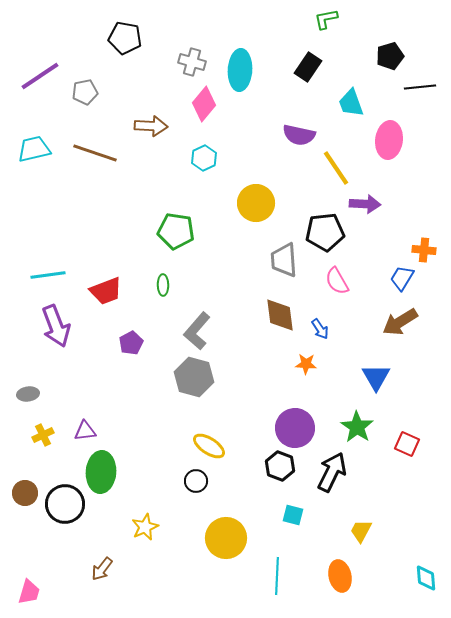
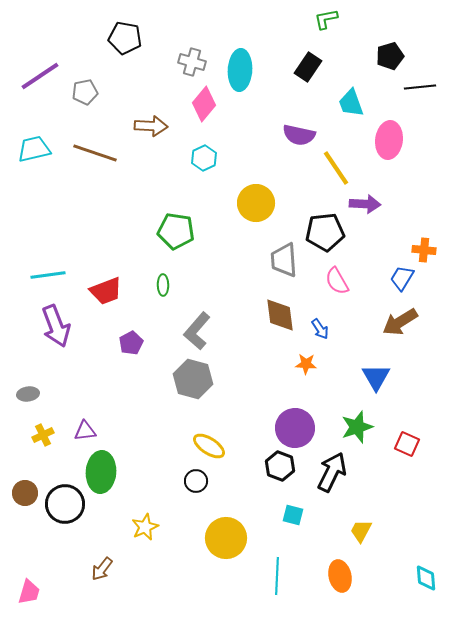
gray hexagon at (194, 377): moved 1 px left, 2 px down
green star at (357, 427): rotated 20 degrees clockwise
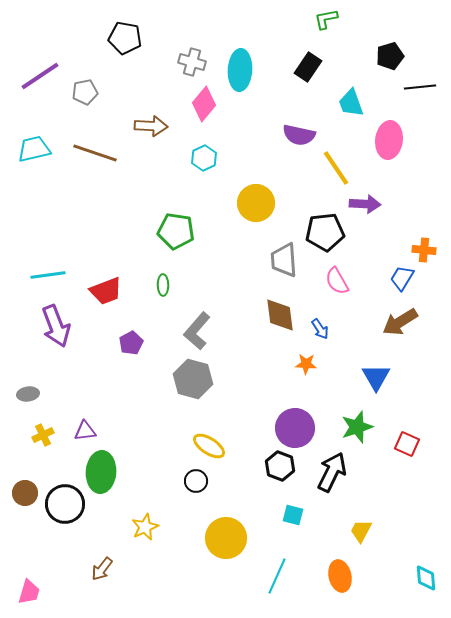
cyan line at (277, 576): rotated 21 degrees clockwise
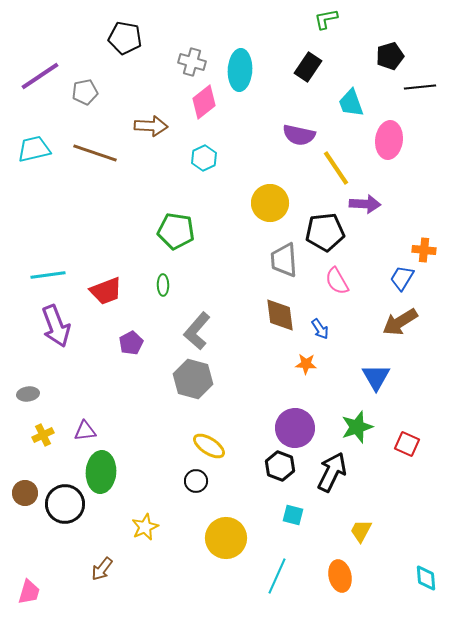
pink diamond at (204, 104): moved 2 px up; rotated 12 degrees clockwise
yellow circle at (256, 203): moved 14 px right
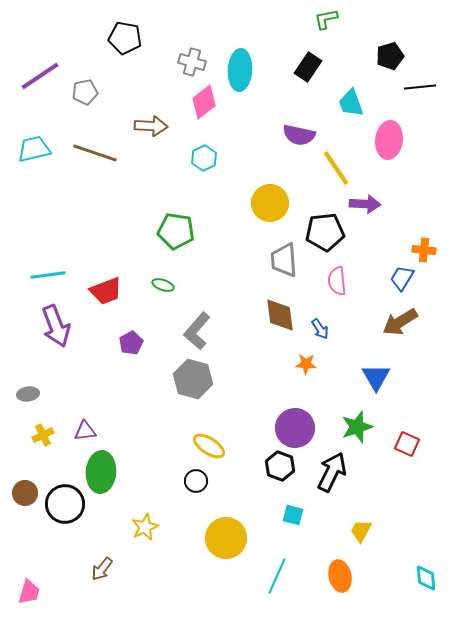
pink semicircle at (337, 281): rotated 24 degrees clockwise
green ellipse at (163, 285): rotated 70 degrees counterclockwise
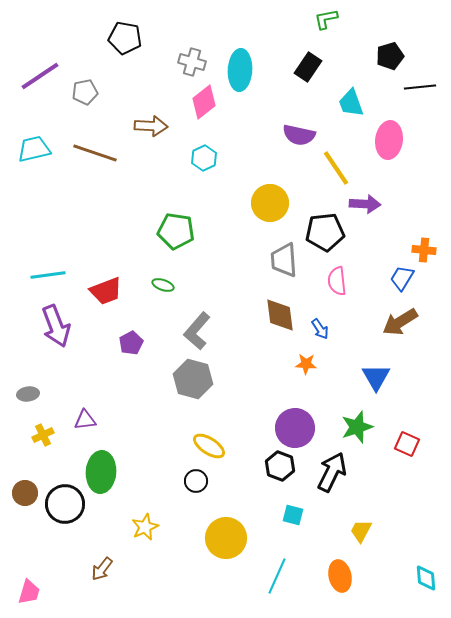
purple triangle at (85, 431): moved 11 px up
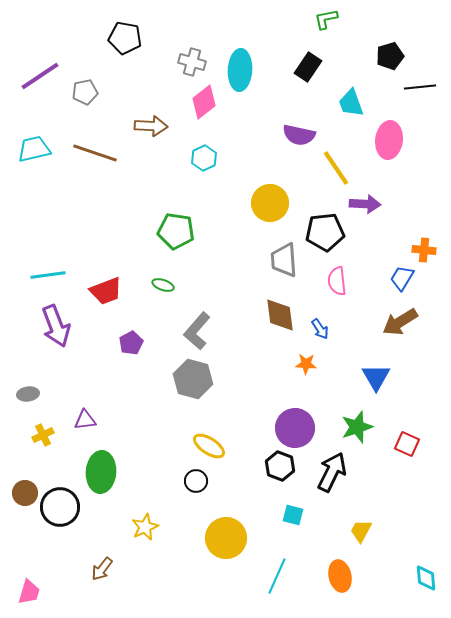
black circle at (65, 504): moved 5 px left, 3 px down
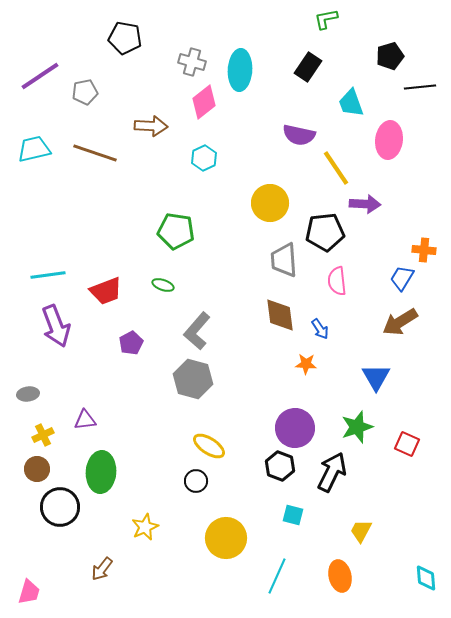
brown circle at (25, 493): moved 12 px right, 24 px up
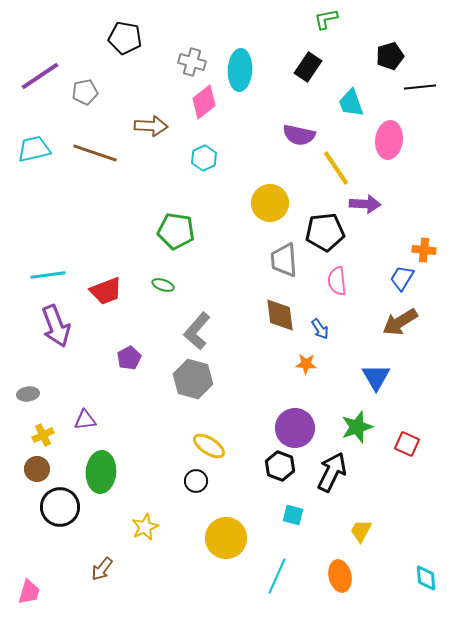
purple pentagon at (131, 343): moved 2 px left, 15 px down
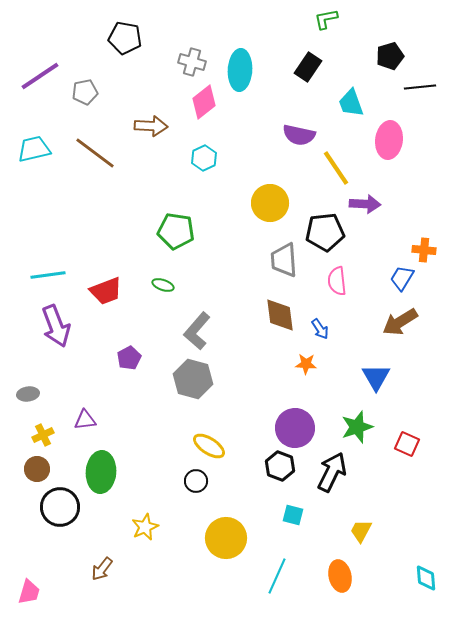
brown line at (95, 153): rotated 18 degrees clockwise
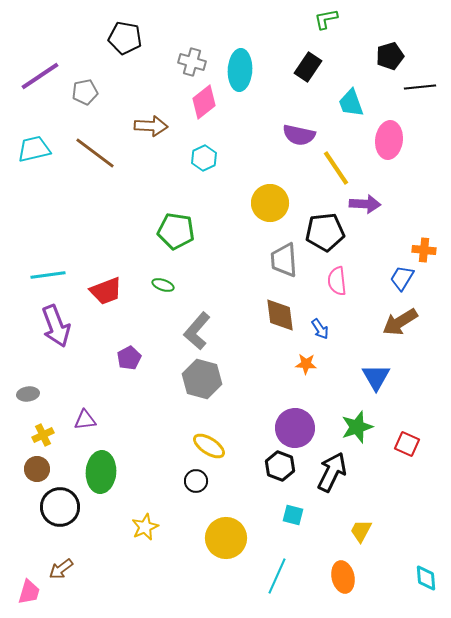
gray hexagon at (193, 379): moved 9 px right
brown arrow at (102, 569): moved 41 px left; rotated 15 degrees clockwise
orange ellipse at (340, 576): moved 3 px right, 1 px down
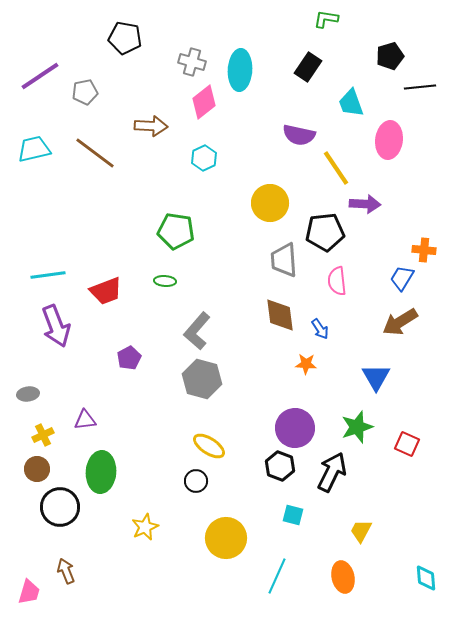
green L-shape at (326, 19): rotated 20 degrees clockwise
green ellipse at (163, 285): moved 2 px right, 4 px up; rotated 15 degrees counterclockwise
brown arrow at (61, 569): moved 5 px right, 2 px down; rotated 105 degrees clockwise
